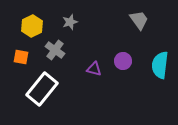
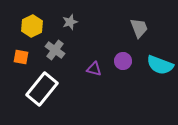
gray trapezoid: moved 8 px down; rotated 15 degrees clockwise
cyan semicircle: rotated 76 degrees counterclockwise
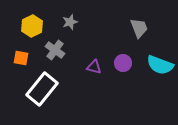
orange square: moved 1 px down
purple circle: moved 2 px down
purple triangle: moved 2 px up
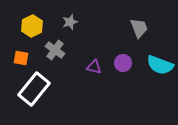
white rectangle: moved 8 px left
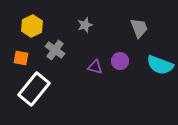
gray star: moved 15 px right, 3 px down
purple circle: moved 3 px left, 2 px up
purple triangle: moved 1 px right
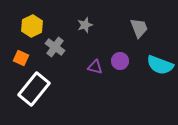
gray cross: moved 3 px up
orange square: rotated 14 degrees clockwise
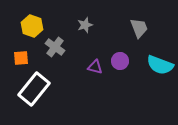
yellow hexagon: rotated 15 degrees counterclockwise
orange square: rotated 28 degrees counterclockwise
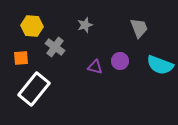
yellow hexagon: rotated 15 degrees counterclockwise
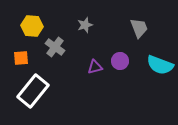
purple triangle: rotated 28 degrees counterclockwise
white rectangle: moved 1 px left, 2 px down
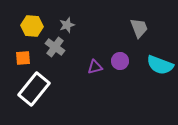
gray star: moved 18 px left
orange square: moved 2 px right
white rectangle: moved 1 px right, 2 px up
